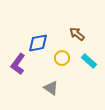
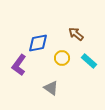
brown arrow: moved 1 px left
purple L-shape: moved 1 px right, 1 px down
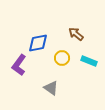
cyan rectangle: rotated 21 degrees counterclockwise
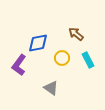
cyan rectangle: moved 1 px left, 1 px up; rotated 42 degrees clockwise
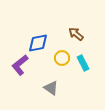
cyan rectangle: moved 5 px left, 3 px down
purple L-shape: moved 1 px right; rotated 15 degrees clockwise
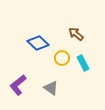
blue diamond: rotated 55 degrees clockwise
purple L-shape: moved 2 px left, 20 px down
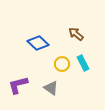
yellow circle: moved 6 px down
purple L-shape: rotated 25 degrees clockwise
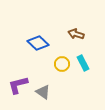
brown arrow: rotated 21 degrees counterclockwise
gray triangle: moved 8 px left, 4 px down
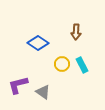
brown arrow: moved 2 px up; rotated 105 degrees counterclockwise
blue diamond: rotated 10 degrees counterclockwise
cyan rectangle: moved 1 px left, 2 px down
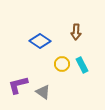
blue diamond: moved 2 px right, 2 px up
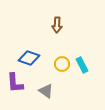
brown arrow: moved 19 px left, 7 px up
blue diamond: moved 11 px left, 17 px down; rotated 15 degrees counterclockwise
purple L-shape: moved 3 px left, 2 px up; rotated 80 degrees counterclockwise
gray triangle: moved 3 px right, 1 px up
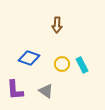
purple L-shape: moved 7 px down
